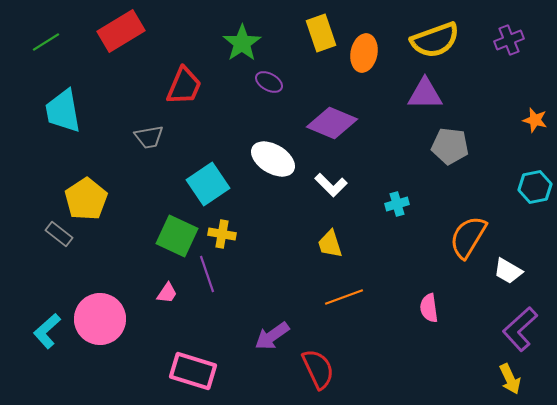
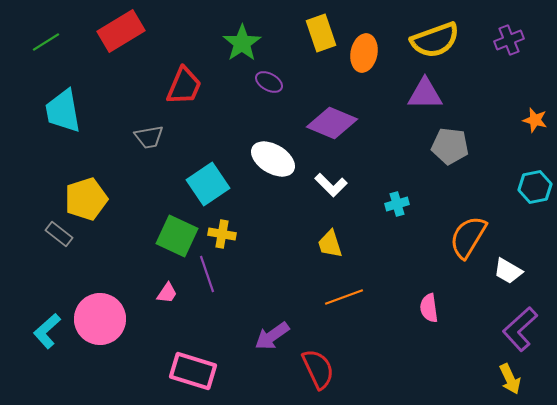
yellow pentagon: rotated 15 degrees clockwise
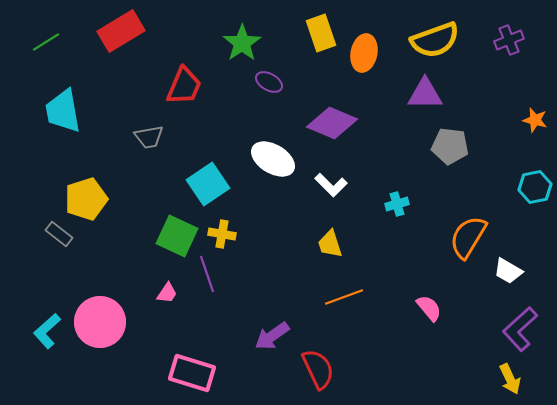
pink semicircle: rotated 148 degrees clockwise
pink circle: moved 3 px down
pink rectangle: moved 1 px left, 2 px down
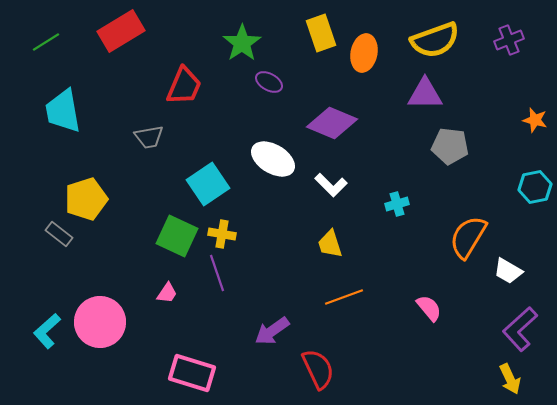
purple line: moved 10 px right, 1 px up
purple arrow: moved 5 px up
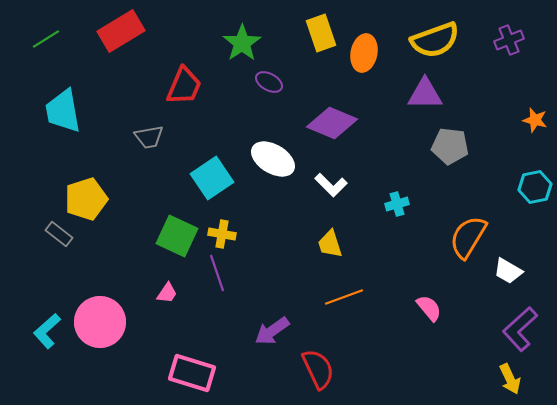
green line: moved 3 px up
cyan square: moved 4 px right, 6 px up
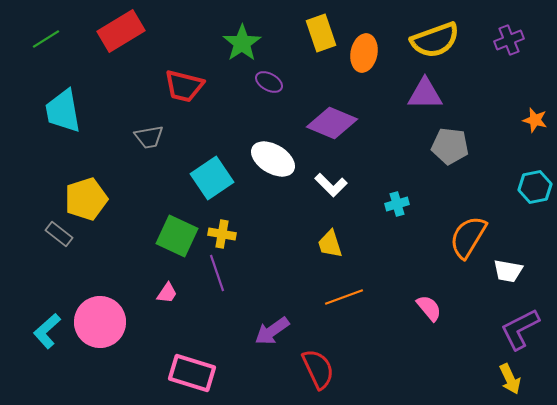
red trapezoid: rotated 81 degrees clockwise
white trapezoid: rotated 20 degrees counterclockwise
purple L-shape: rotated 15 degrees clockwise
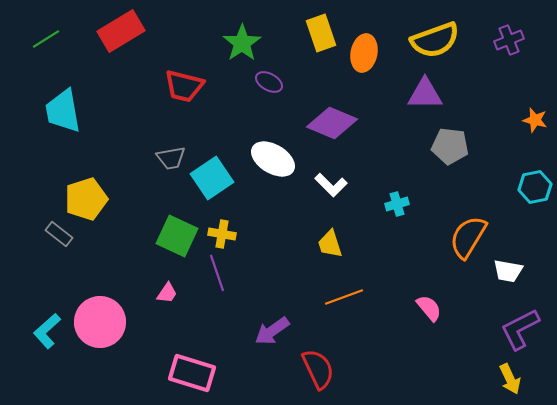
gray trapezoid: moved 22 px right, 21 px down
